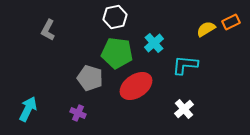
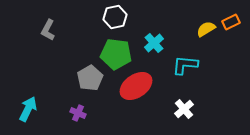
green pentagon: moved 1 px left, 1 px down
gray pentagon: rotated 25 degrees clockwise
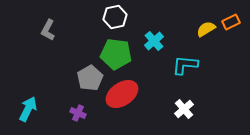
cyan cross: moved 2 px up
red ellipse: moved 14 px left, 8 px down
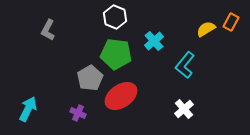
white hexagon: rotated 25 degrees counterclockwise
orange rectangle: rotated 36 degrees counterclockwise
cyan L-shape: rotated 56 degrees counterclockwise
red ellipse: moved 1 px left, 2 px down
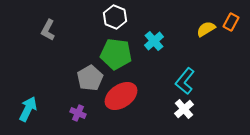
cyan L-shape: moved 16 px down
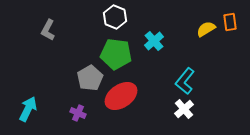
orange rectangle: moved 1 px left; rotated 36 degrees counterclockwise
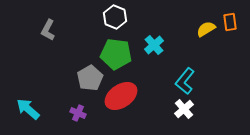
cyan cross: moved 4 px down
cyan arrow: rotated 75 degrees counterclockwise
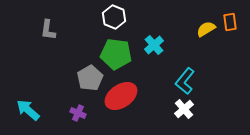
white hexagon: moved 1 px left
gray L-shape: rotated 20 degrees counterclockwise
cyan arrow: moved 1 px down
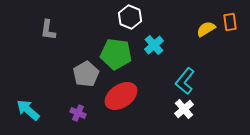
white hexagon: moved 16 px right
gray pentagon: moved 4 px left, 4 px up
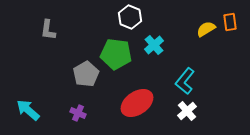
red ellipse: moved 16 px right, 7 px down
white cross: moved 3 px right, 2 px down
